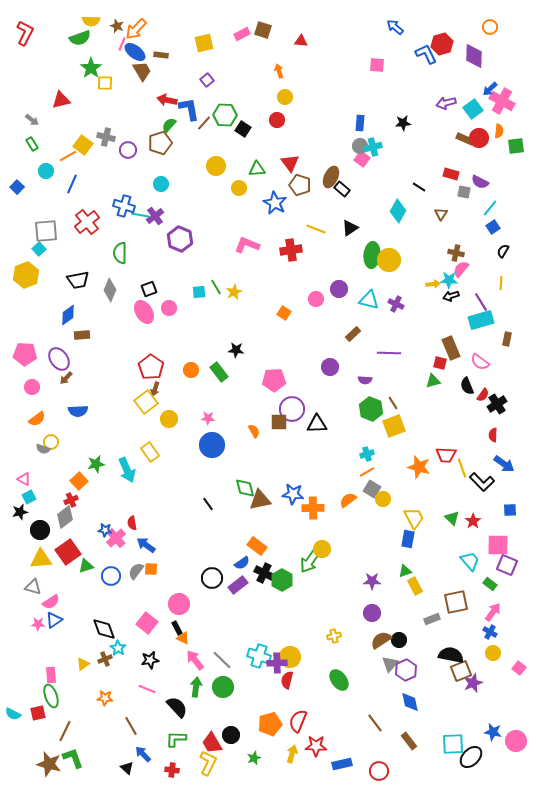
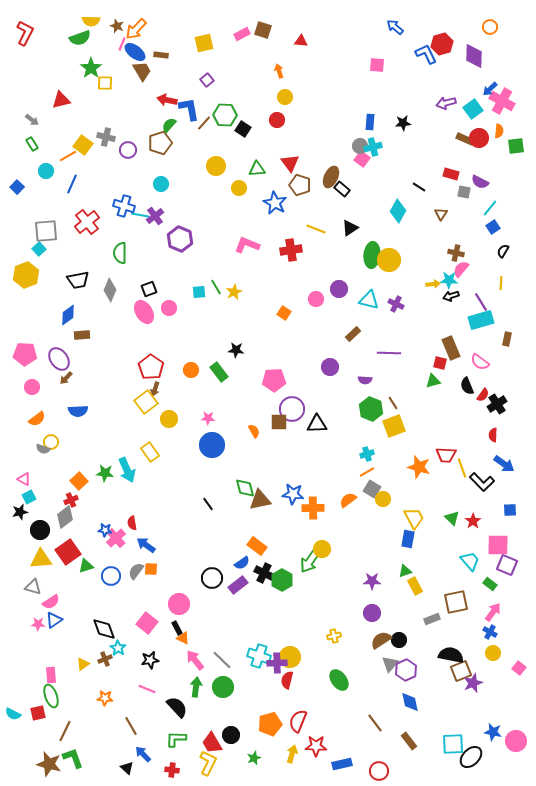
blue rectangle at (360, 123): moved 10 px right, 1 px up
green star at (96, 464): moved 9 px right, 9 px down; rotated 18 degrees clockwise
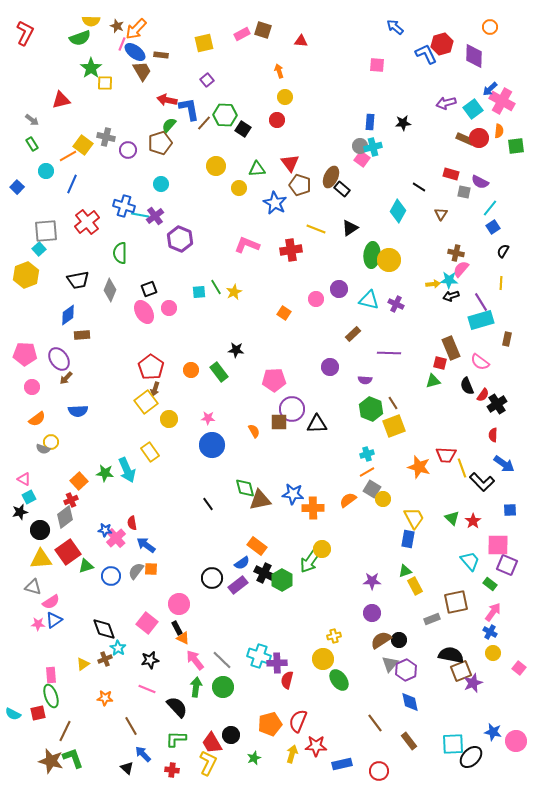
yellow circle at (290, 657): moved 33 px right, 2 px down
brown star at (49, 764): moved 2 px right, 3 px up
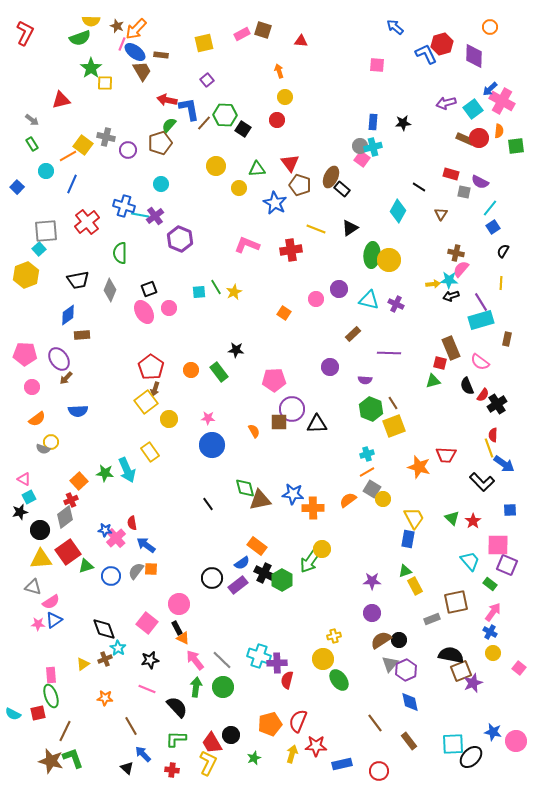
blue rectangle at (370, 122): moved 3 px right
yellow line at (462, 468): moved 27 px right, 20 px up
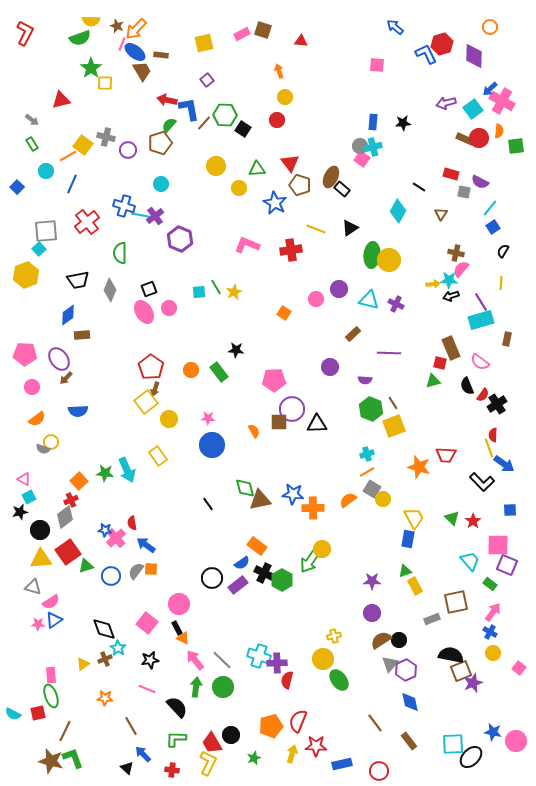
yellow rectangle at (150, 452): moved 8 px right, 4 px down
orange pentagon at (270, 724): moved 1 px right, 2 px down
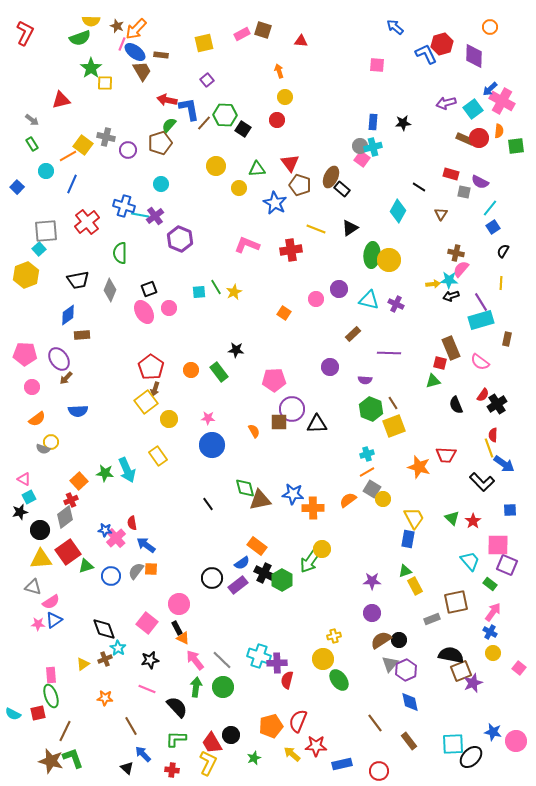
black semicircle at (467, 386): moved 11 px left, 19 px down
yellow arrow at (292, 754): rotated 66 degrees counterclockwise
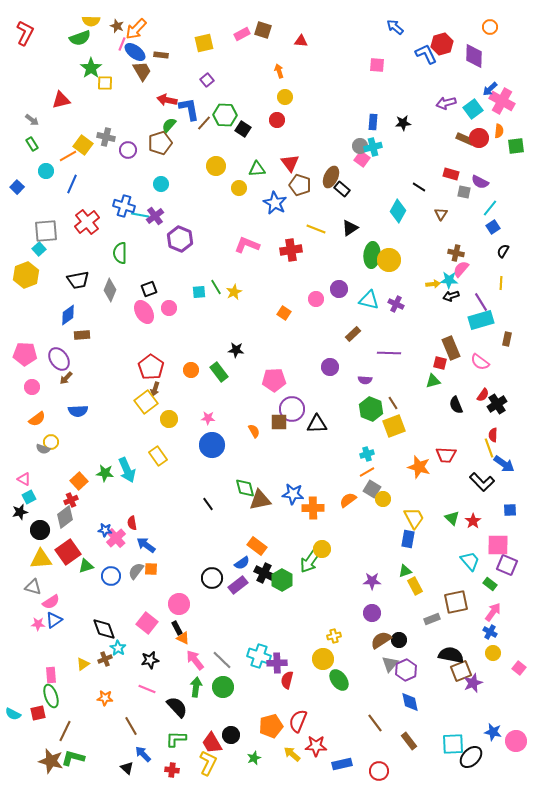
green L-shape at (73, 758): rotated 55 degrees counterclockwise
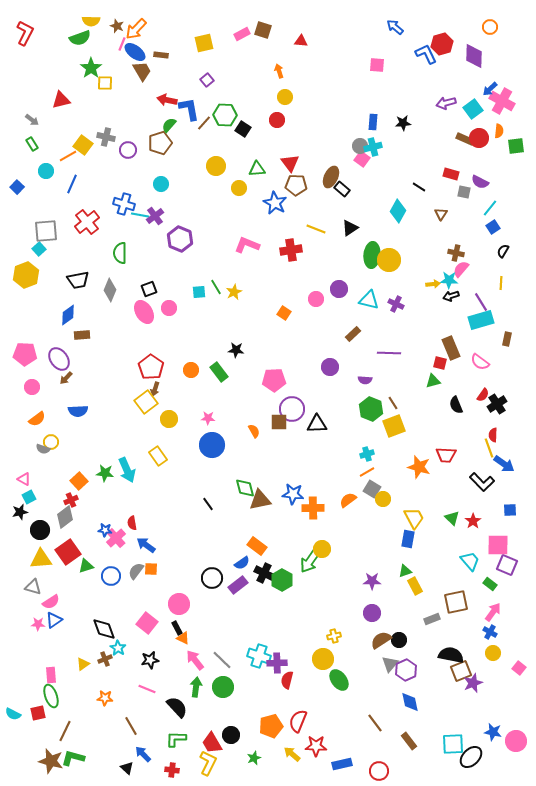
brown pentagon at (300, 185): moved 4 px left; rotated 15 degrees counterclockwise
blue cross at (124, 206): moved 2 px up
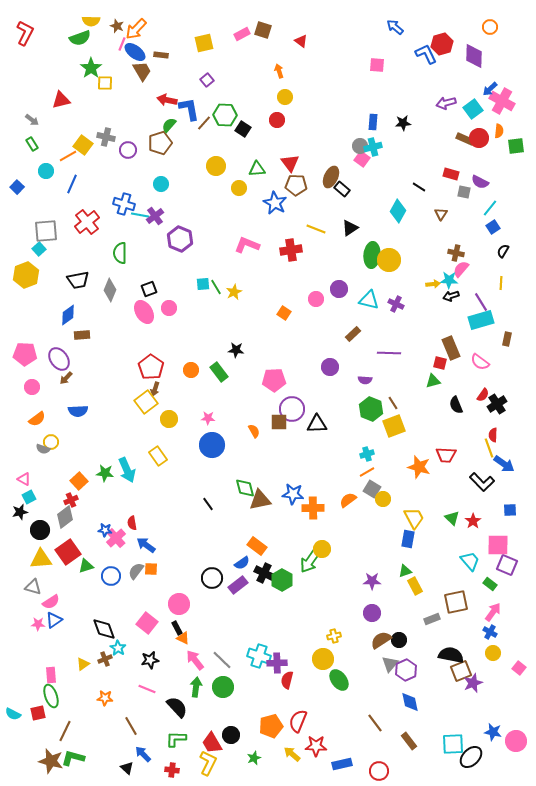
red triangle at (301, 41): rotated 32 degrees clockwise
cyan square at (199, 292): moved 4 px right, 8 px up
